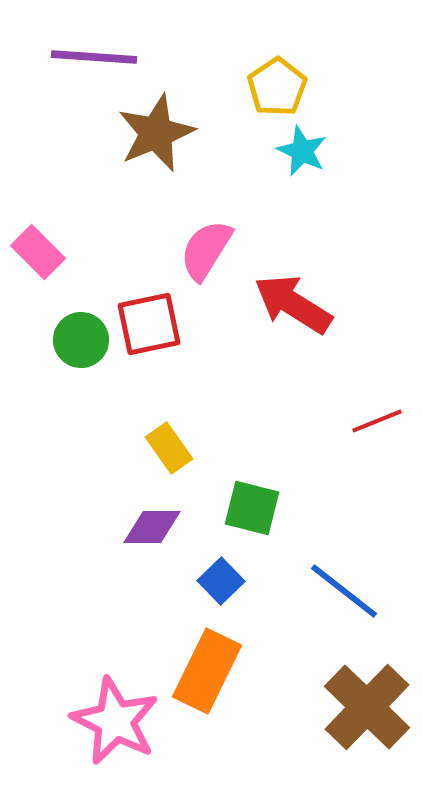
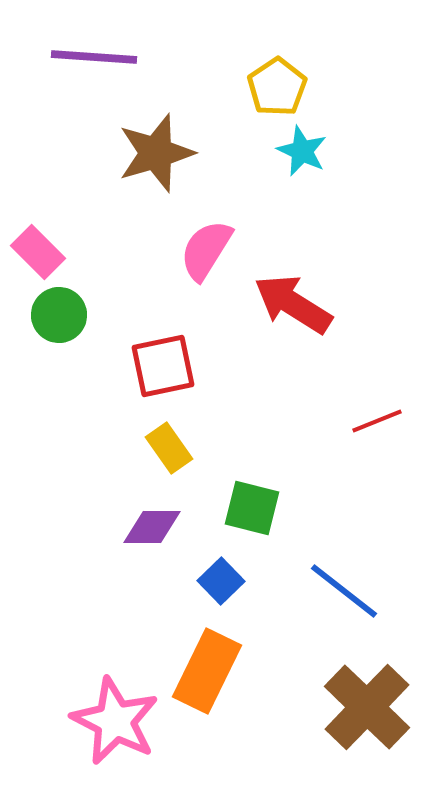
brown star: moved 20 px down; rotated 6 degrees clockwise
red square: moved 14 px right, 42 px down
green circle: moved 22 px left, 25 px up
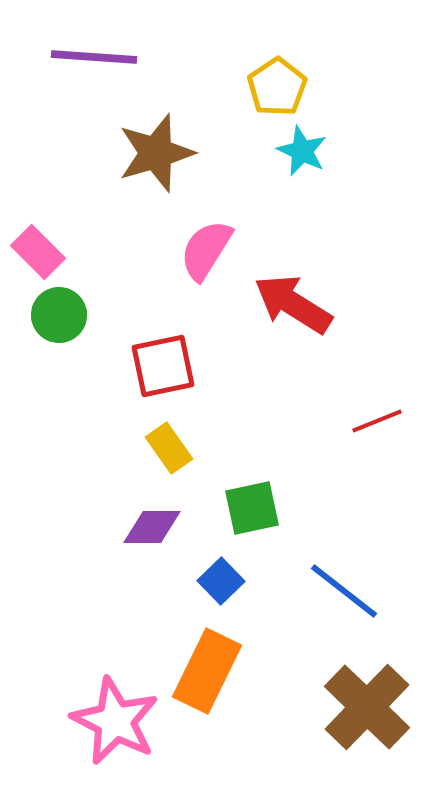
green square: rotated 26 degrees counterclockwise
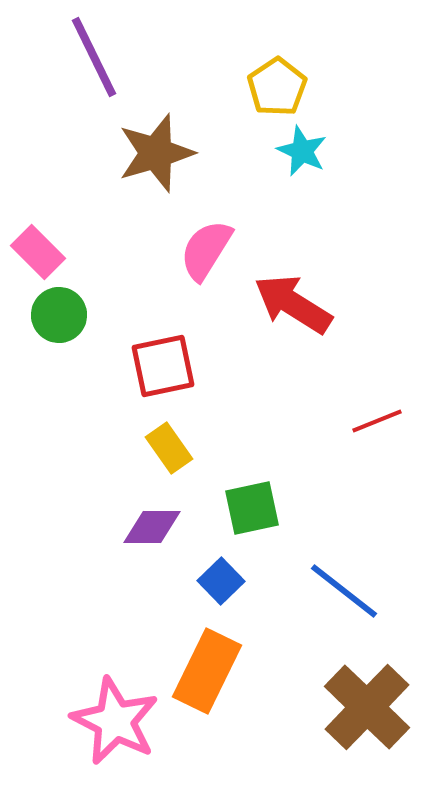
purple line: rotated 60 degrees clockwise
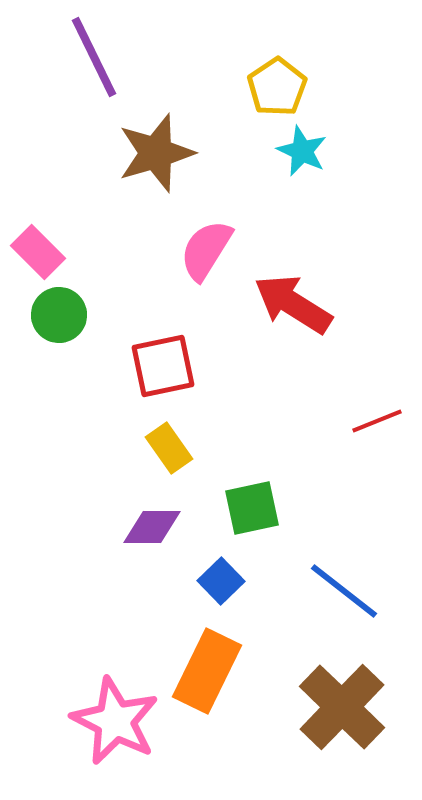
brown cross: moved 25 px left
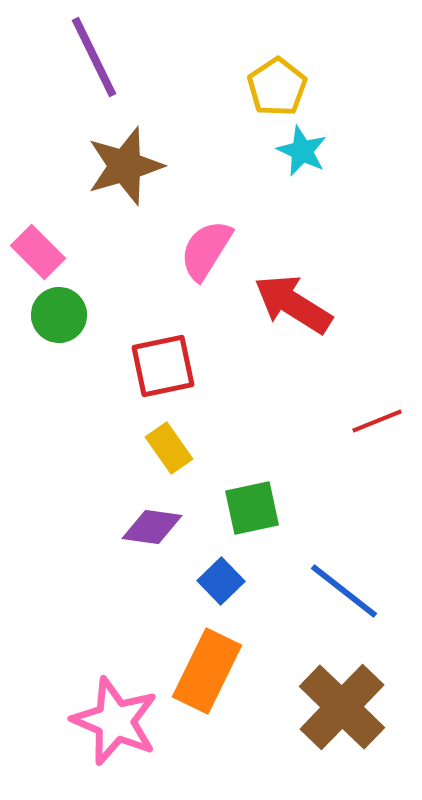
brown star: moved 31 px left, 13 px down
purple diamond: rotated 8 degrees clockwise
pink star: rotated 4 degrees counterclockwise
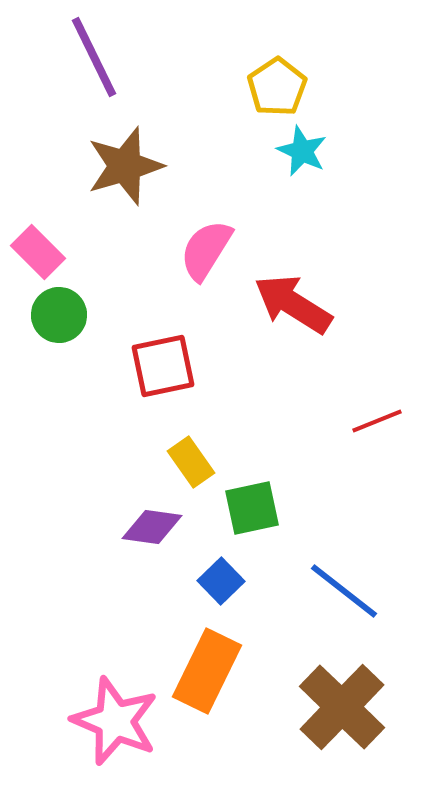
yellow rectangle: moved 22 px right, 14 px down
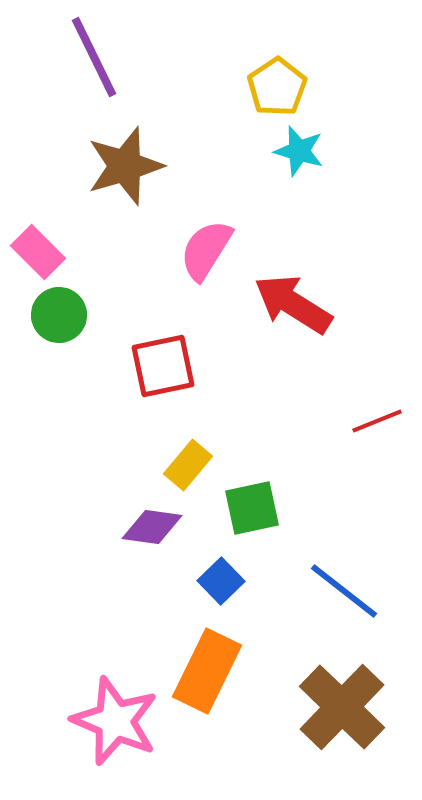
cyan star: moved 3 px left; rotated 9 degrees counterclockwise
yellow rectangle: moved 3 px left, 3 px down; rotated 75 degrees clockwise
